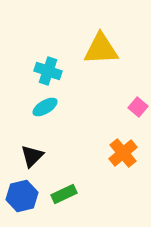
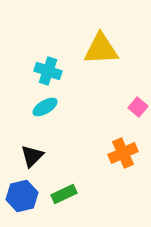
orange cross: rotated 16 degrees clockwise
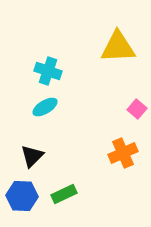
yellow triangle: moved 17 px right, 2 px up
pink square: moved 1 px left, 2 px down
blue hexagon: rotated 16 degrees clockwise
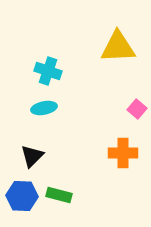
cyan ellipse: moved 1 px left, 1 px down; rotated 20 degrees clockwise
orange cross: rotated 24 degrees clockwise
green rectangle: moved 5 px left, 1 px down; rotated 40 degrees clockwise
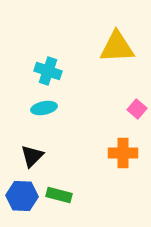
yellow triangle: moved 1 px left
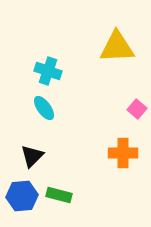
cyan ellipse: rotated 65 degrees clockwise
blue hexagon: rotated 8 degrees counterclockwise
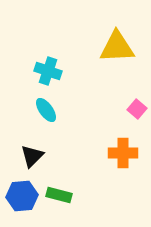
cyan ellipse: moved 2 px right, 2 px down
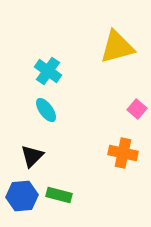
yellow triangle: rotated 12 degrees counterclockwise
cyan cross: rotated 16 degrees clockwise
orange cross: rotated 12 degrees clockwise
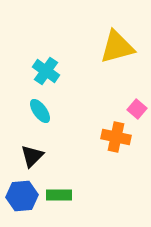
cyan cross: moved 2 px left
cyan ellipse: moved 6 px left, 1 px down
orange cross: moved 7 px left, 16 px up
green rectangle: rotated 15 degrees counterclockwise
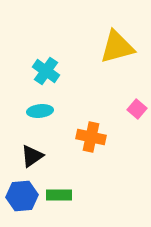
cyan ellipse: rotated 60 degrees counterclockwise
orange cross: moved 25 px left
black triangle: rotated 10 degrees clockwise
